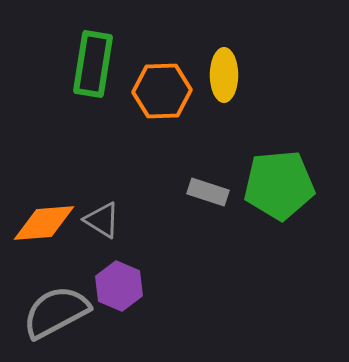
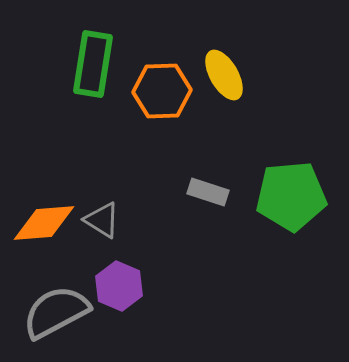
yellow ellipse: rotated 30 degrees counterclockwise
green pentagon: moved 12 px right, 11 px down
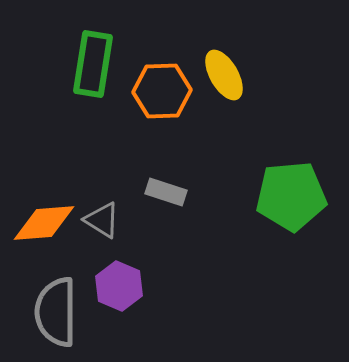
gray rectangle: moved 42 px left
gray semicircle: rotated 62 degrees counterclockwise
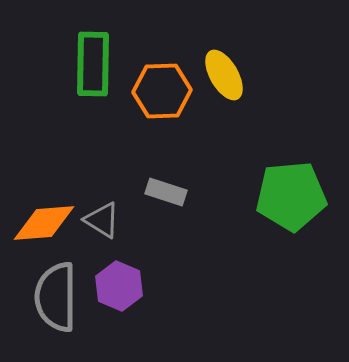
green rectangle: rotated 8 degrees counterclockwise
gray semicircle: moved 15 px up
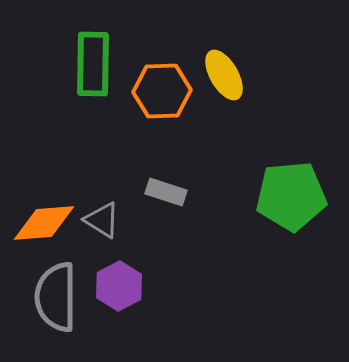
purple hexagon: rotated 9 degrees clockwise
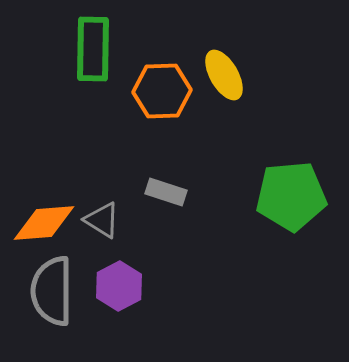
green rectangle: moved 15 px up
gray semicircle: moved 4 px left, 6 px up
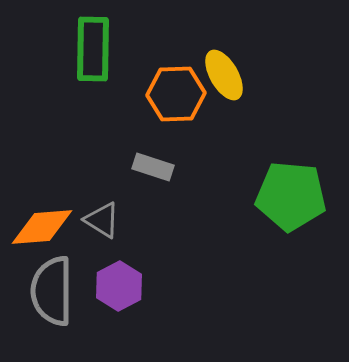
orange hexagon: moved 14 px right, 3 px down
gray rectangle: moved 13 px left, 25 px up
green pentagon: rotated 10 degrees clockwise
orange diamond: moved 2 px left, 4 px down
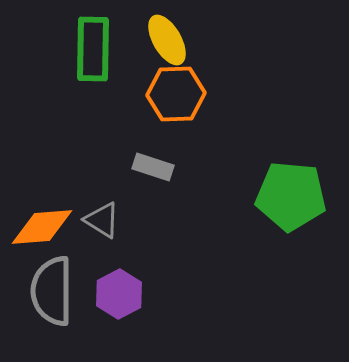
yellow ellipse: moved 57 px left, 35 px up
purple hexagon: moved 8 px down
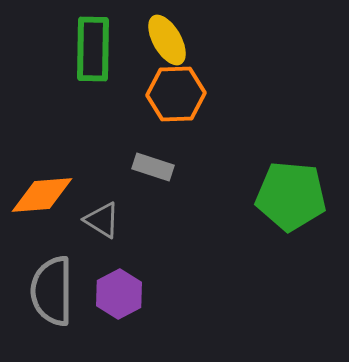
orange diamond: moved 32 px up
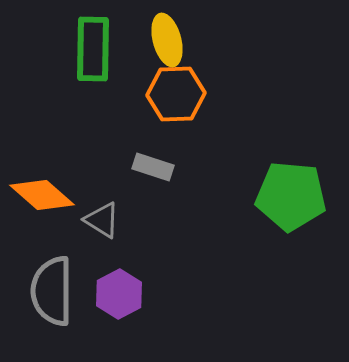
yellow ellipse: rotated 15 degrees clockwise
orange diamond: rotated 46 degrees clockwise
